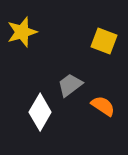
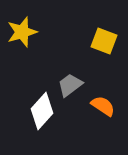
white diamond: moved 2 px right, 1 px up; rotated 12 degrees clockwise
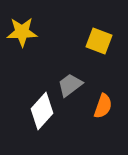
yellow star: rotated 16 degrees clockwise
yellow square: moved 5 px left
orange semicircle: rotated 75 degrees clockwise
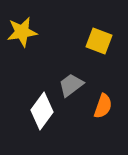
yellow star: rotated 8 degrees counterclockwise
gray trapezoid: moved 1 px right
white diamond: rotated 6 degrees counterclockwise
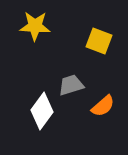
yellow star: moved 13 px right, 6 px up; rotated 12 degrees clockwise
gray trapezoid: rotated 20 degrees clockwise
orange semicircle: rotated 30 degrees clockwise
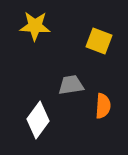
gray trapezoid: rotated 8 degrees clockwise
orange semicircle: rotated 45 degrees counterclockwise
white diamond: moved 4 px left, 9 px down
